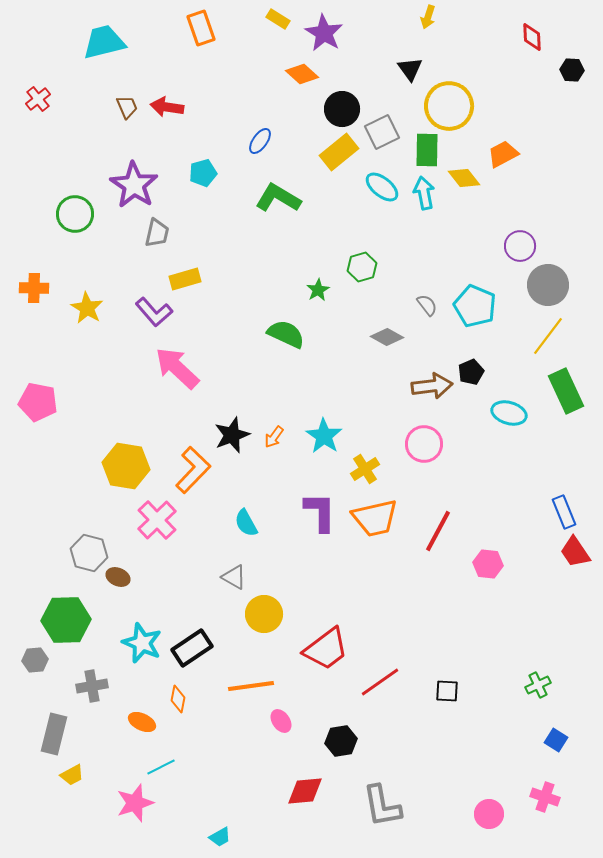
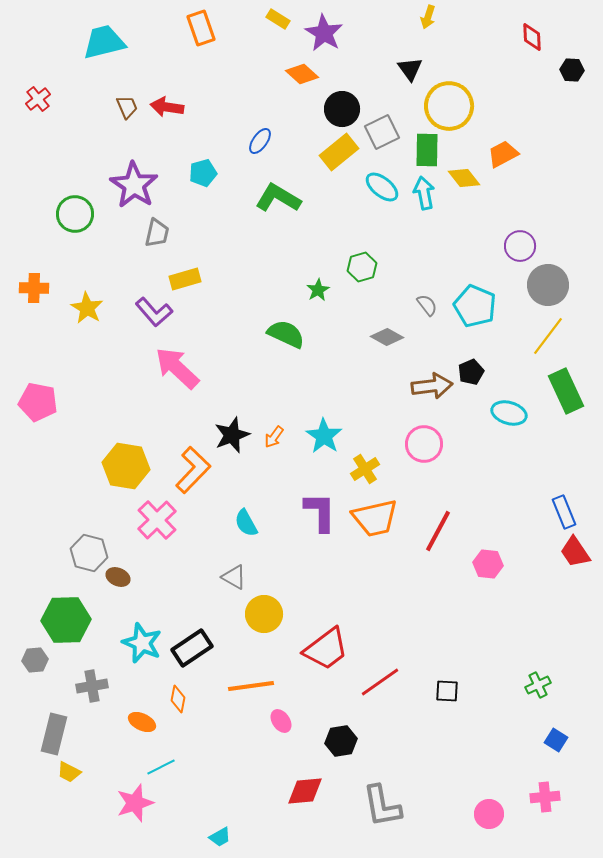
yellow trapezoid at (72, 775): moved 3 px left, 3 px up; rotated 55 degrees clockwise
pink cross at (545, 797): rotated 24 degrees counterclockwise
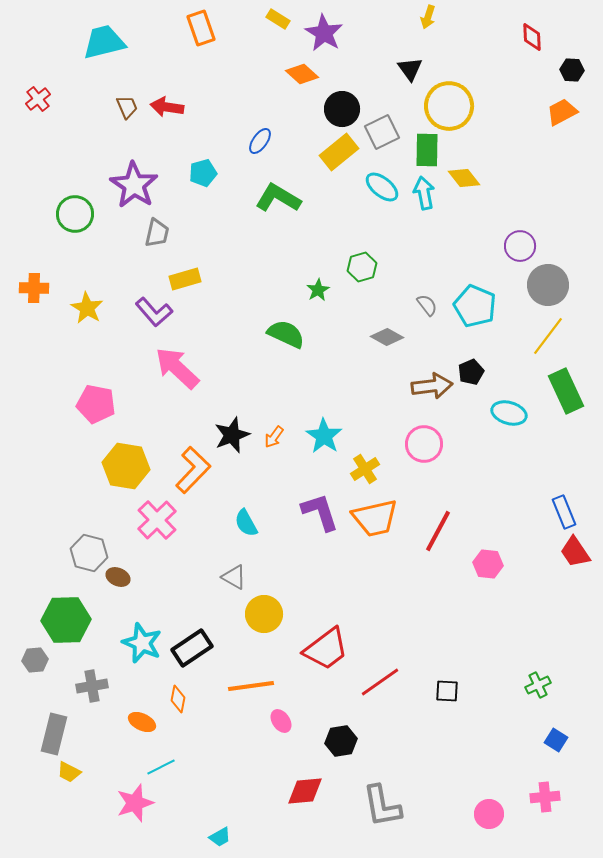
orange trapezoid at (503, 154): moved 59 px right, 42 px up
pink pentagon at (38, 402): moved 58 px right, 2 px down
purple L-shape at (320, 512): rotated 18 degrees counterclockwise
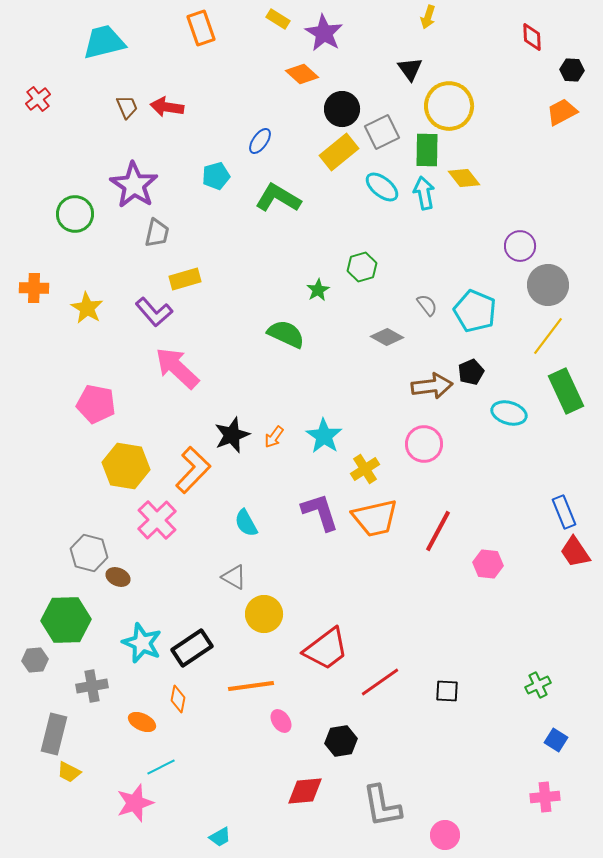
cyan pentagon at (203, 173): moved 13 px right, 3 px down
cyan pentagon at (475, 306): moved 5 px down
pink circle at (489, 814): moved 44 px left, 21 px down
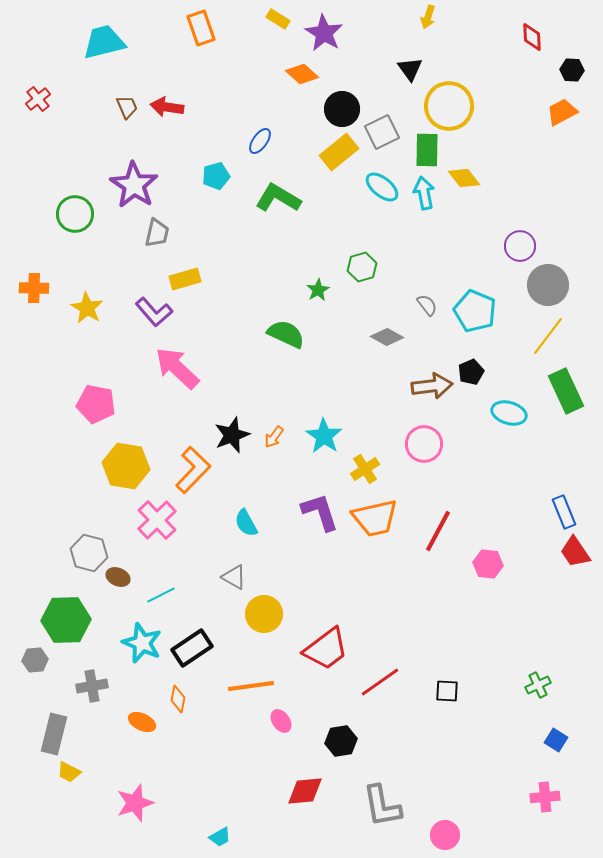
cyan line at (161, 767): moved 172 px up
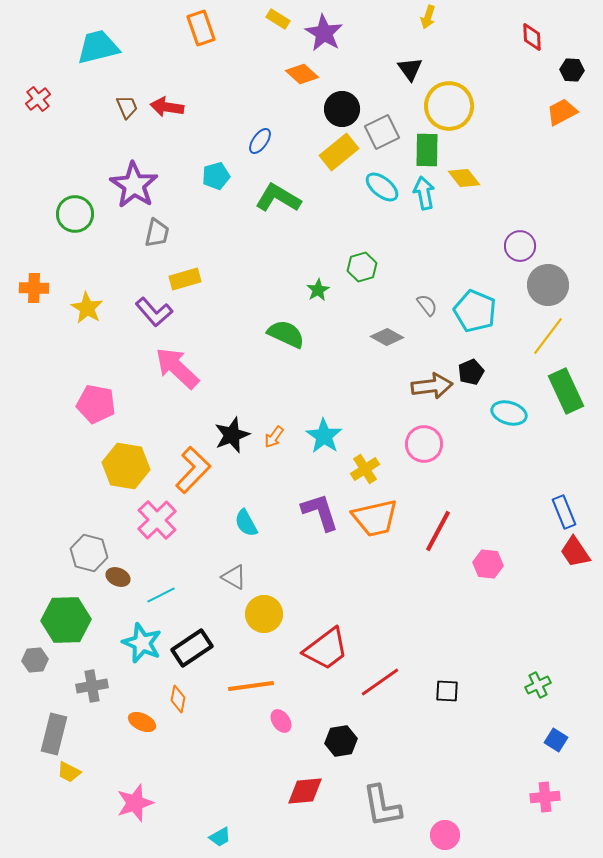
cyan trapezoid at (104, 42): moved 6 px left, 5 px down
